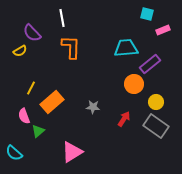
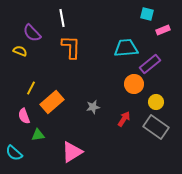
yellow semicircle: rotated 128 degrees counterclockwise
gray star: rotated 16 degrees counterclockwise
gray rectangle: moved 1 px down
green triangle: moved 4 px down; rotated 32 degrees clockwise
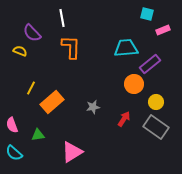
pink semicircle: moved 12 px left, 9 px down
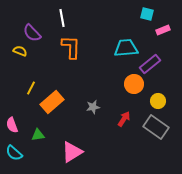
yellow circle: moved 2 px right, 1 px up
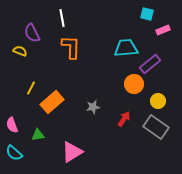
purple semicircle: rotated 18 degrees clockwise
